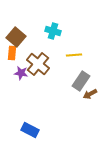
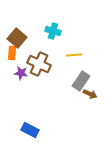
brown square: moved 1 px right, 1 px down
brown cross: moved 1 px right; rotated 15 degrees counterclockwise
brown arrow: rotated 128 degrees counterclockwise
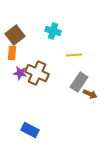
brown square: moved 2 px left, 3 px up; rotated 12 degrees clockwise
brown cross: moved 2 px left, 9 px down
purple star: moved 1 px left
gray rectangle: moved 2 px left, 1 px down
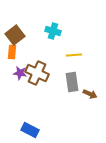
orange rectangle: moved 1 px up
gray rectangle: moved 7 px left; rotated 42 degrees counterclockwise
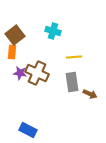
yellow line: moved 2 px down
blue rectangle: moved 2 px left
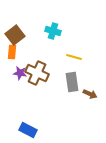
yellow line: rotated 21 degrees clockwise
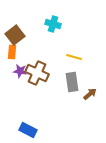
cyan cross: moved 7 px up
purple star: moved 2 px up
brown arrow: rotated 64 degrees counterclockwise
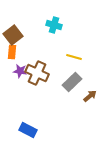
cyan cross: moved 1 px right, 1 px down
brown square: moved 2 px left
gray rectangle: rotated 54 degrees clockwise
brown arrow: moved 2 px down
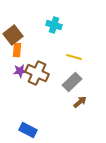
orange rectangle: moved 5 px right, 2 px up
purple star: rotated 16 degrees counterclockwise
brown arrow: moved 10 px left, 6 px down
